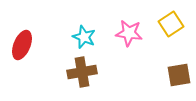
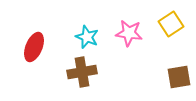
cyan star: moved 3 px right
red ellipse: moved 12 px right, 2 px down
brown square: moved 2 px down
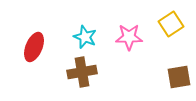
pink star: moved 4 px down; rotated 8 degrees counterclockwise
cyan star: moved 2 px left
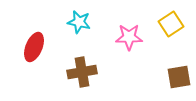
cyan star: moved 6 px left, 15 px up; rotated 10 degrees counterclockwise
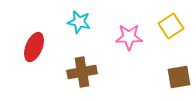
yellow square: moved 2 px down
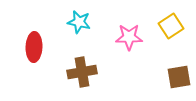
red ellipse: rotated 20 degrees counterclockwise
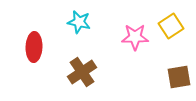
pink star: moved 6 px right
brown cross: rotated 24 degrees counterclockwise
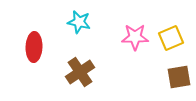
yellow square: moved 12 px down; rotated 10 degrees clockwise
brown cross: moved 2 px left
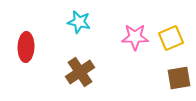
red ellipse: moved 8 px left
brown square: moved 1 px down
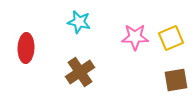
red ellipse: moved 1 px down
brown square: moved 3 px left, 2 px down
